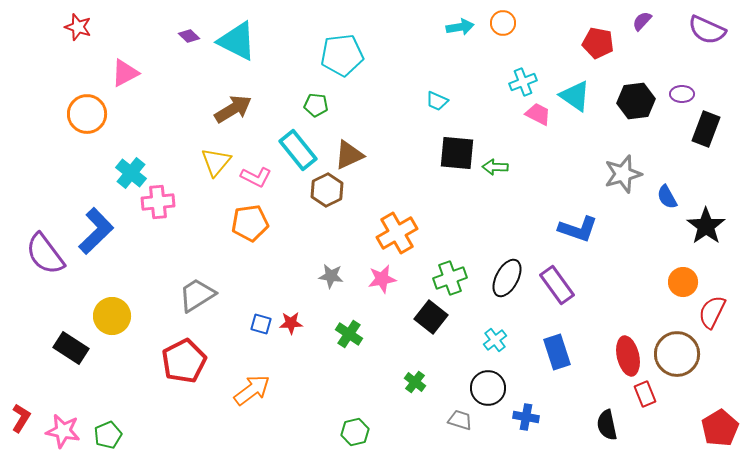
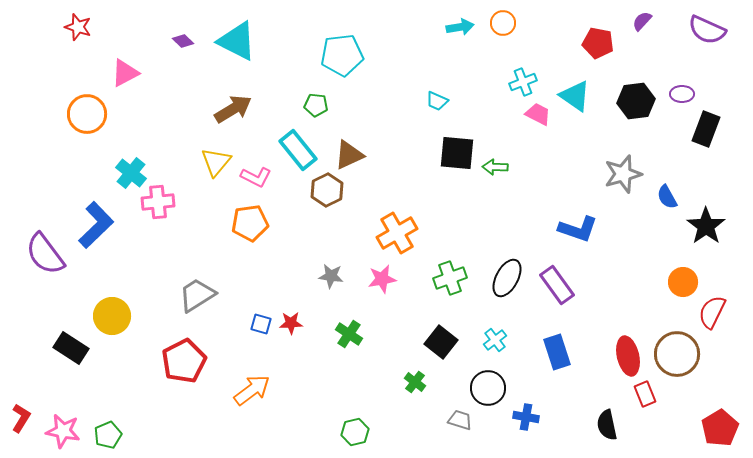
purple diamond at (189, 36): moved 6 px left, 5 px down
blue L-shape at (96, 231): moved 6 px up
black square at (431, 317): moved 10 px right, 25 px down
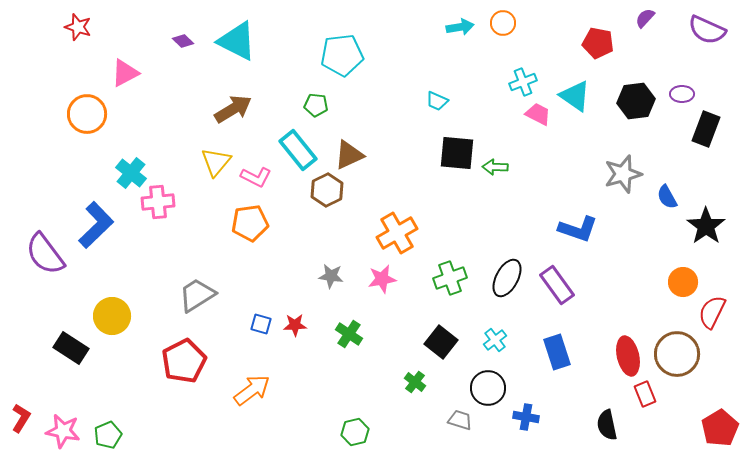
purple semicircle at (642, 21): moved 3 px right, 3 px up
red star at (291, 323): moved 4 px right, 2 px down
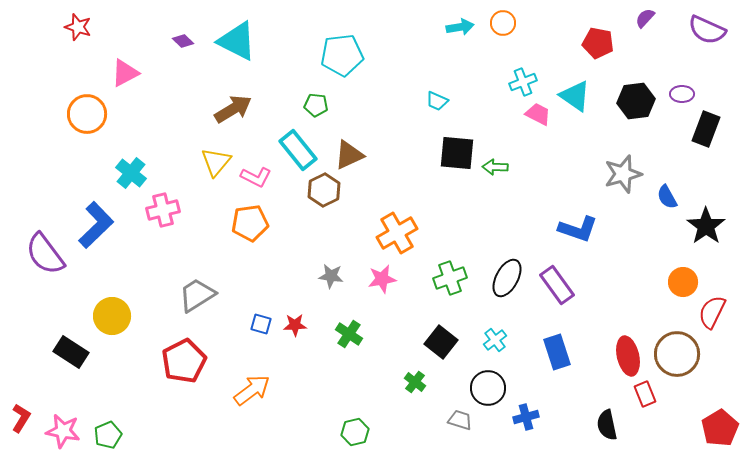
brown hexagon at (327, 190): moved 3 px left
pink cross at (158, 202): moved 5 px right, 8 px down; rotated 8 degrees counterclockwise
black rectangle at (71, 348): moved 4 px down
blue cross at (526, 417): rotated 25 degrees counterclockwise
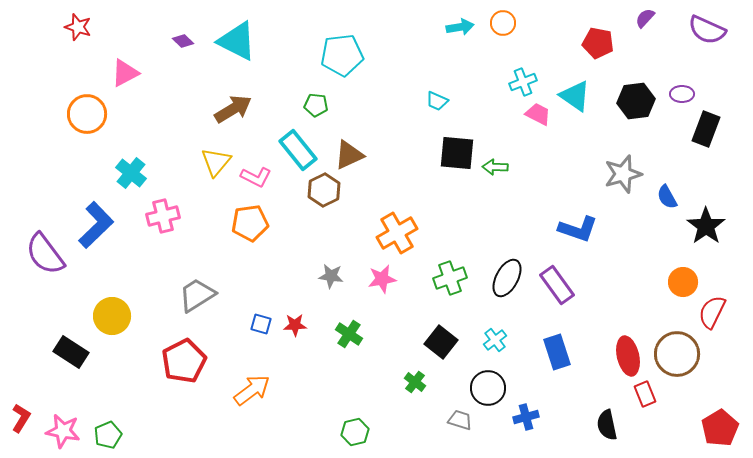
pink cross at (163, 210): moved 6 px down
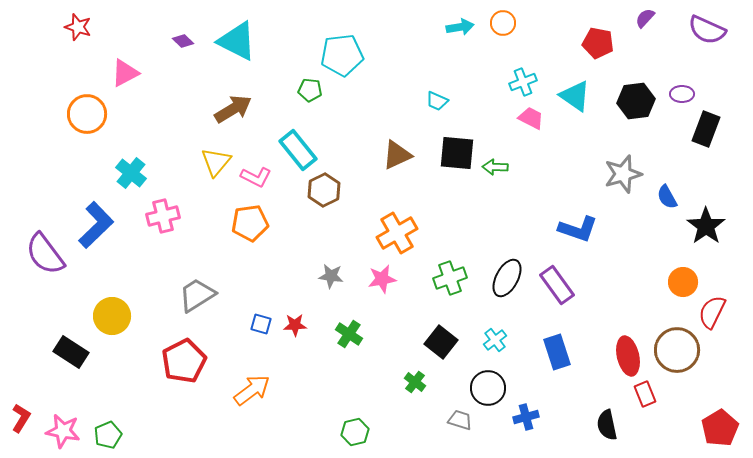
green pentagon at (316, 105): moved 6 px left, 15 px up
pink trapezoid at (538, 114): moved 7 px left, 4 px down
brown triangle at (349, 155): moved 48 px right
brown circle at (677, 354): moved 4 px up
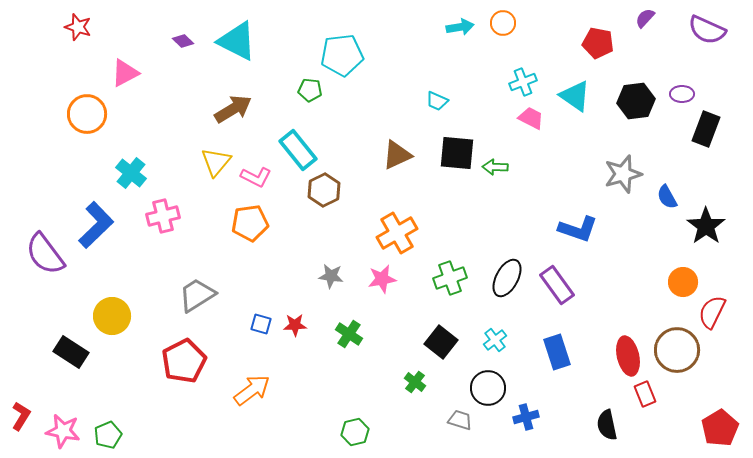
red L-shape at (21, 418): moved 2 px up
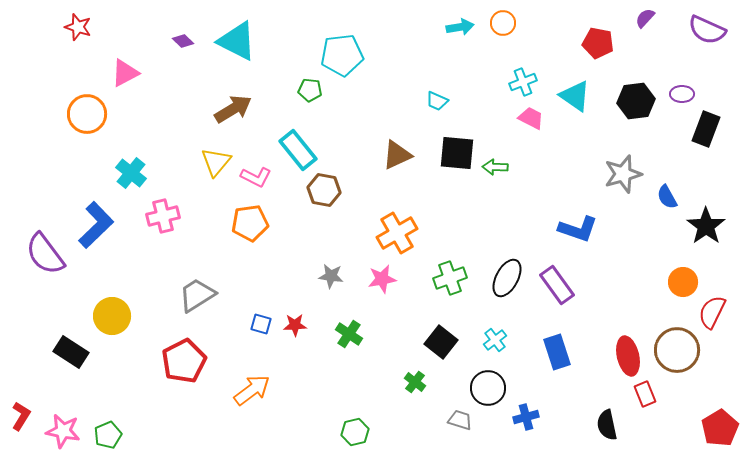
brown hexagon at (324, 190): rotated 24 degrees counterclockwise
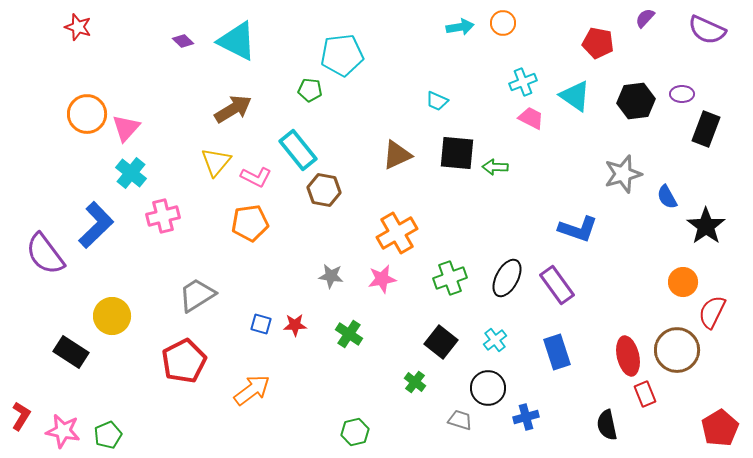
pink triangle at (125, 73): moved 1 px right, 55 px down; rotated 20 degrees counterclockwise
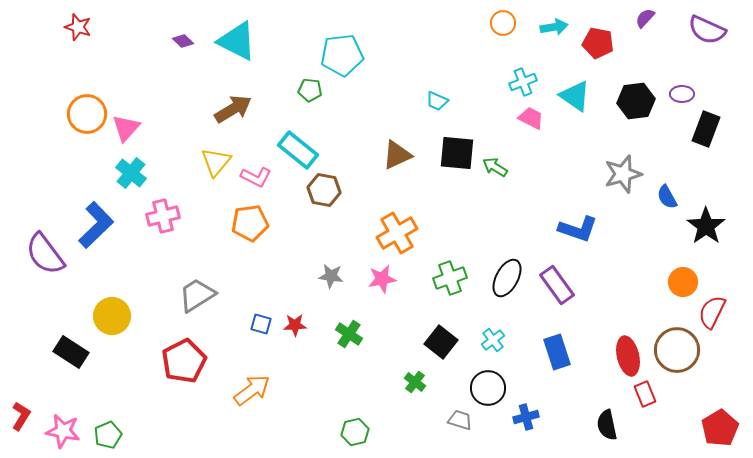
cyan arrow at (460, 27): moved 94 px right
cyan rectangle at (298, 150): rotated 12 degrees counterclockwise
green arrow at (495, 167): rotated 30 degrees clockwise
cyan cross at (495, 340): moved 2 px left
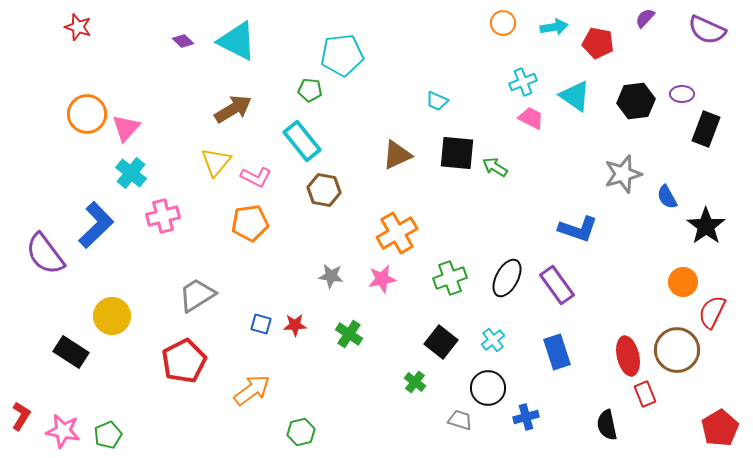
cyan rectangle at (298, 150): moved 4 px right, 9 px up; rotated 12 degrees clockwise
green hexagon at (355, 432): moved 54 px left
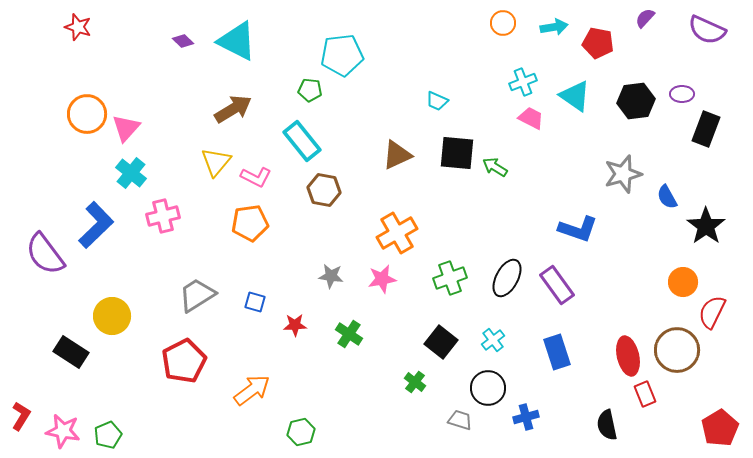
blue square at (261, 324): moved 6 px left, 22 px up
